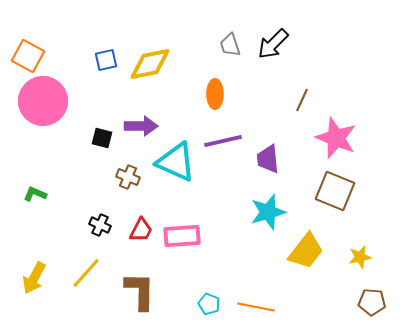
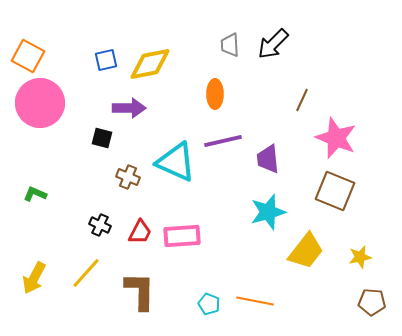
gray trapezoid: rotated 15 degrees clockwise
pink circle: moved 3 px left, 2 px down
purple arrow: moved 12 px left, 18 px up
red trapezoid: moved 1 px left, 2 px down
orange line: moved 1 px left, 6 px up
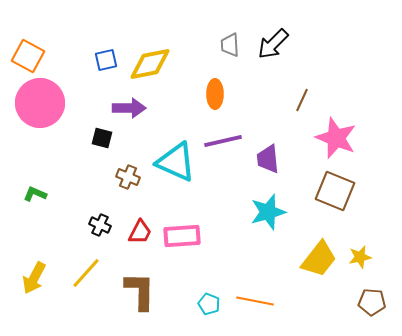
yellow trapezoid: moved 13 px right, 8 px down
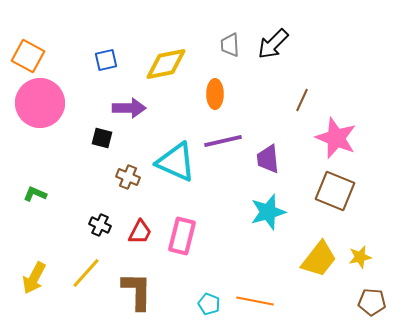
yellow diamond: moved 16 px right
pink rectangle: rotated 72 degrees counterclockwise
brown L-shape: moved 3 px left
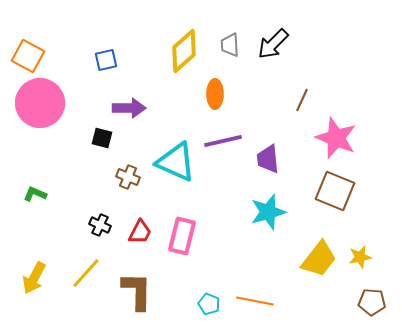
yellow diamond: moved 18 px right, 13 px up; rotated 30 degrees counterclockwise
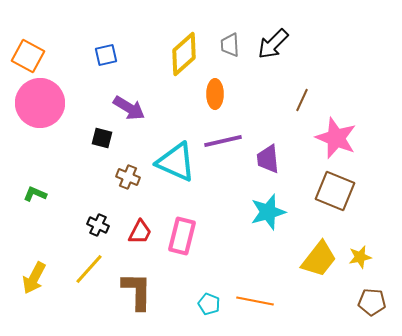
yellow diamond: moved 3 px down
blue square: moved 5 px up
purple arrow: rotated 32 degrees clockwise
black cross: moved 2 px left
yellow line: moved 3 px right, 4 px up
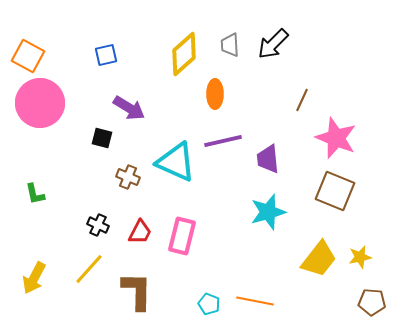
green L-shape: rotated 125 degrees counterclockwise
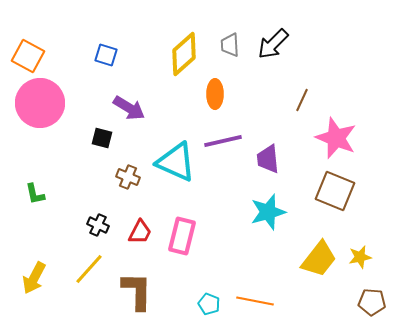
blue square: rotated 30 degrees clockwise
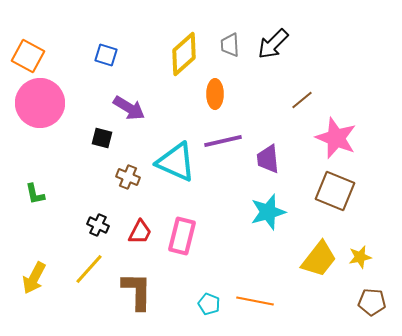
brown line: rotated 25 degrees clockwise
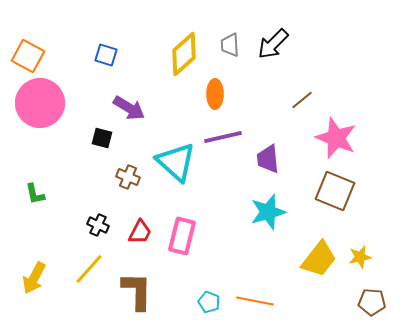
purple line: moved 4 px up
cyan triangle: rotated 18 degrees clockwise
cyan pentagon: moved 2 px up
